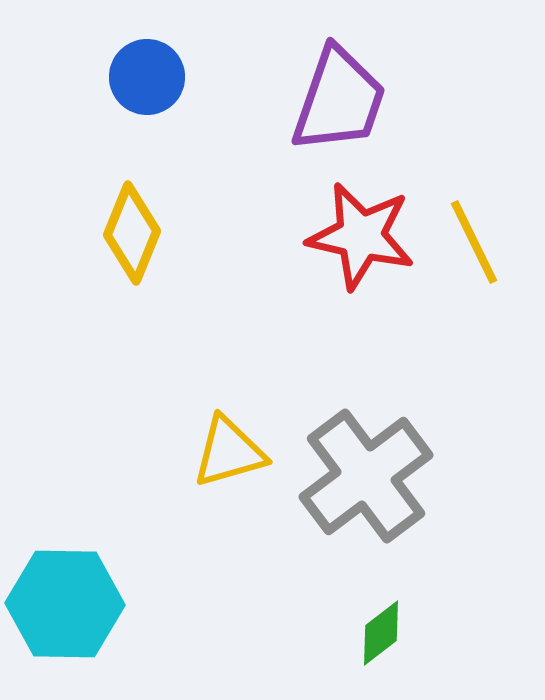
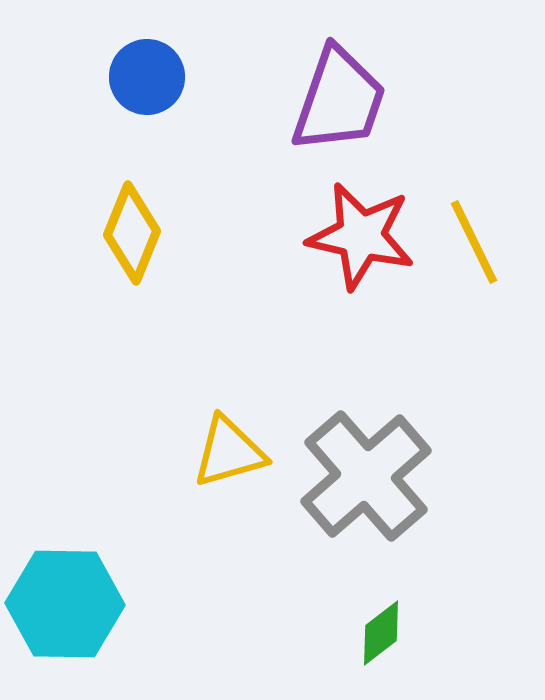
gray cross: rotated 4 degrees counterclockwise
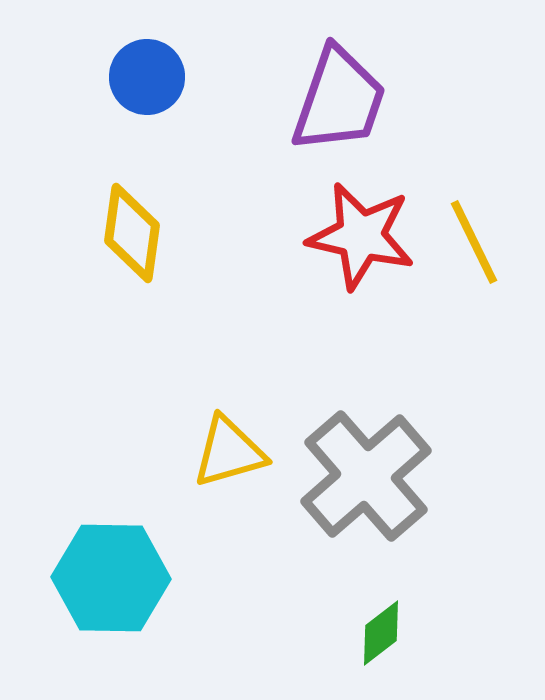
yellow diamond: rotated 14 degrees counterclockwise
cyan hexagon: moved 46 px right, 26 px up
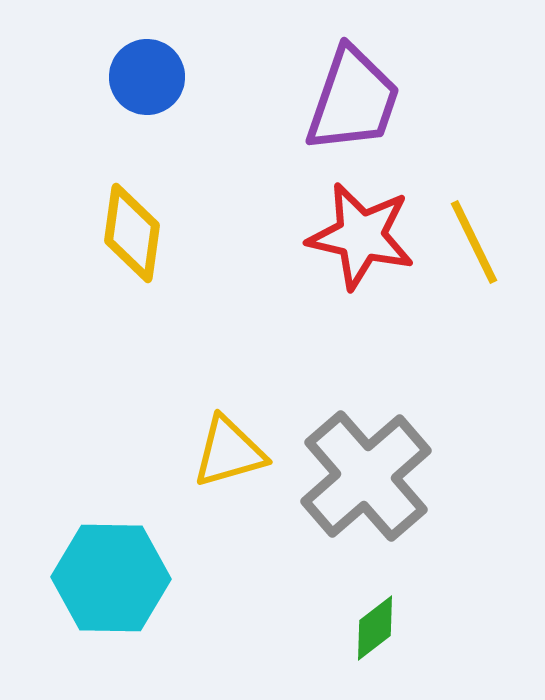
purple trapezoid: moved 14 px right
green diamond: moved 6 px left, 5 px up
